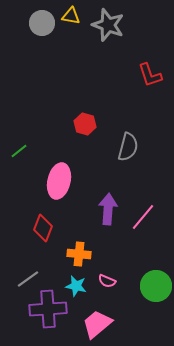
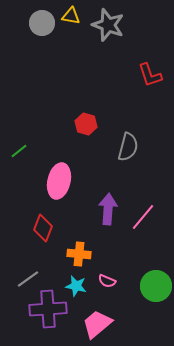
red hexagon: moved 1 px right
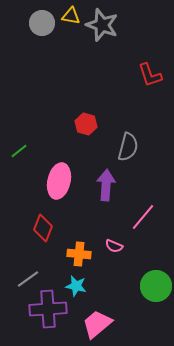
gray star: moved 6 px left
purple arrow: moved 2 px left, 24 px up
pink semicircle: moved 7 px right, 35 px up
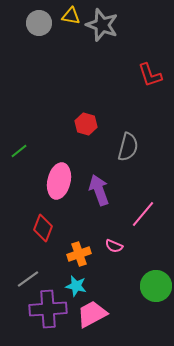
gray circle: moved 3 px left
purple arrow: moved 7 px left, 5 px down; rotated 24 degrees counterclockwise
pink line: moved 3 px up
orange cross: rotated 25 degrees counterclockwise
pink trapezoid: moved 5 px left, 10 px up; rotated 12 degrees clockwise
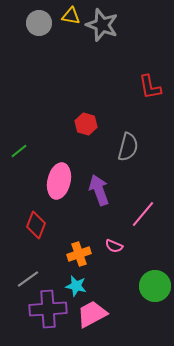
red L-shape: moved 12 px down; rotated 8 degrees clockwise
red diamond: moved 7 px left, 3 px up
green circle: moved 1 px left
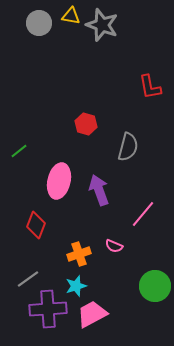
cyan star: rotated 30 degrees counterclockwise
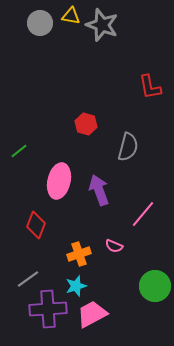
gray circle: moved 1 px right
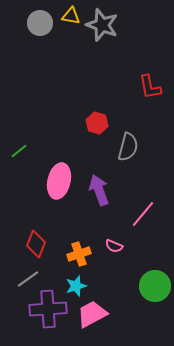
red hexagon: moved 11 px right, 1 px up
red diamond: moved 19 px down
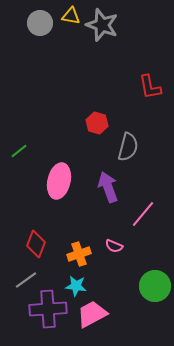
purple arrow: moved 9 px right, 3 px up
gray line: moved 2 px left, 1 px down
cyan star: rotated 25 degrees clockwise
